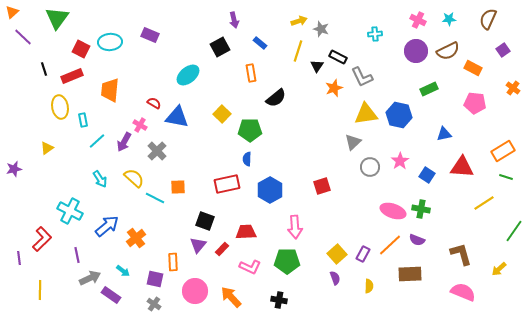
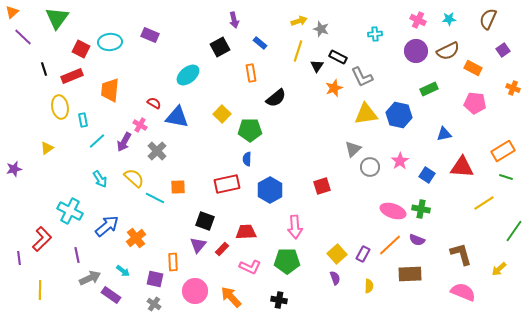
orange cross at (513, 88): rotated 16 degrees counterclockwise
gray triangle at (353, 142): moved 7 px down
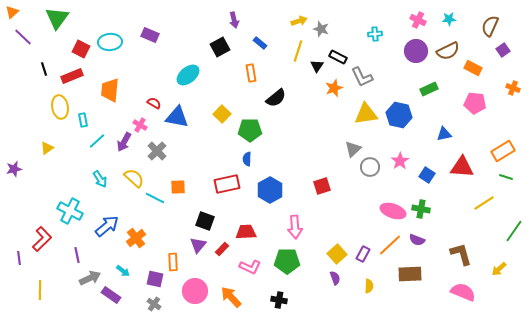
brown semicircle at (488, 19): moved 2 px right, 7 px down
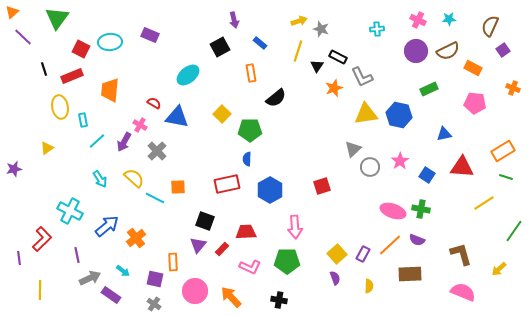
cyan cross at (375, 34): moved 2 px right, 5 px up
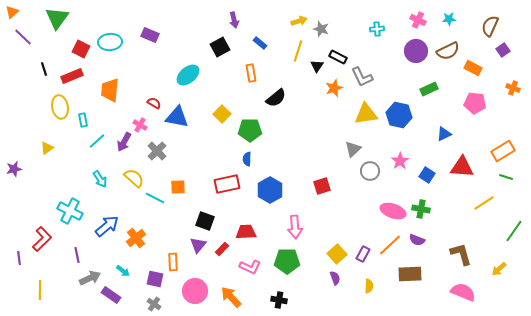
blue triangle at (444, 134): rotated 14 degrees counterclockwise
gray circle at (370, 167): moved 4 px down
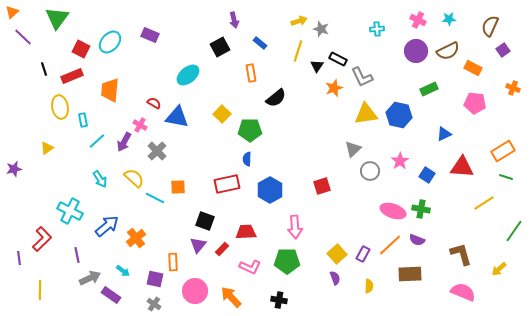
cyan ellipse at (110, 42): rotated 45 degrees counterclockwise
black rectangle at (338, 57): moved 2 px down
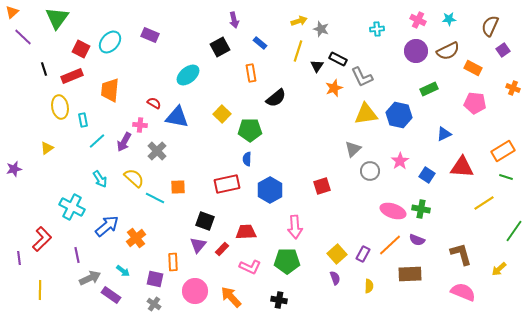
pink cross at (140, 125): rotated 24 degrees counterclockwise
cyan cross at (70, 211): moved 2 px right, 4 px up
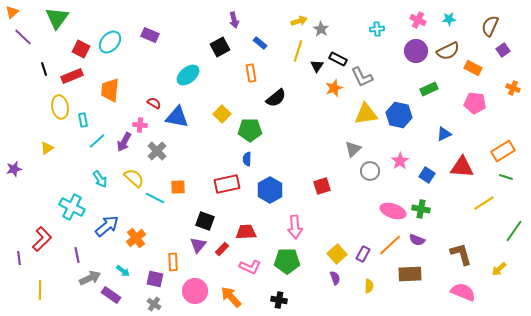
gray star at (321, 29): rotated 14 degrees clockwise
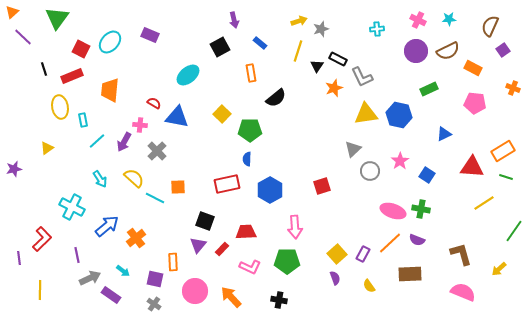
gray star at (321, 29): rotated 21 degrees clockwise
red triangle at (462, 167): moved 10 px right
orange line at (390, 245): moved 2 px up
yellow semicircle at (369, 286): rotated 144 degrees clockwise
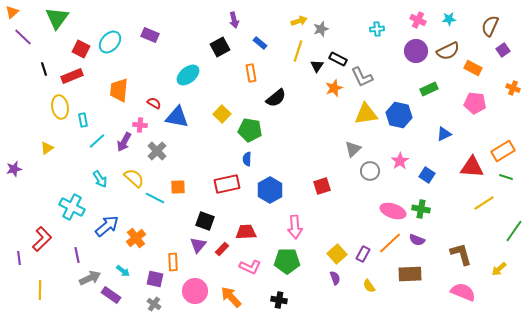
orange trapezoid at (110, 90): moved 9 px right
green pentagon at (250, 130): rotated 10 degrees clockwise
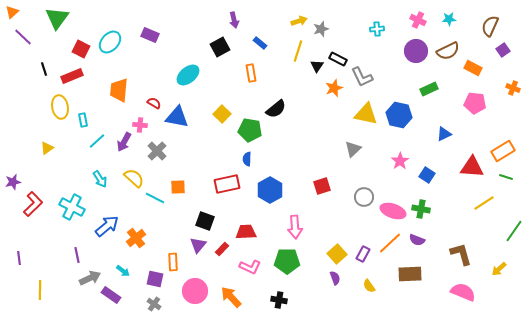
black semicircle at (276, 98): moved 11 px down
yellow triangle at (366, 114): rotated 20 degrees clockwise
purple star at (14, 169): moved 1 px left, 13 px down
gray circle at (370, 171): moved 6 px left, 26 px down
red L-shape at (42, 239): moved 9 px left, 35 px up
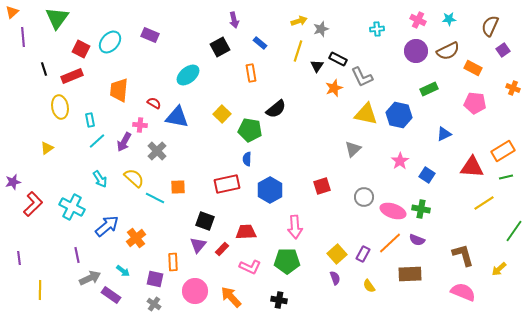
purple line at (23, 37): rotated 42 degrees clockwise
cyan rectangle at (83, 120): moved 7 px right
green line at (506, 177): rotated 32 degrees counterclockwise
brown L-shape at (461, 254): moved 2 px right, 1 px down
